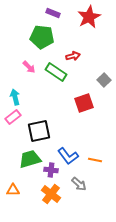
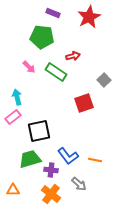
cyan arrow: moved 2 px right
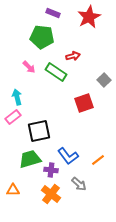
orange line: moved 3 px right; rotated 48 degrees counterclockwise
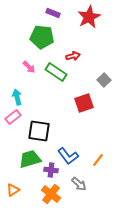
black square: rotated 20 degrees clockwise
orange line: rotated 16 degrees counterclockwise
orange triangle: rotated 32 degrees counterclockwise
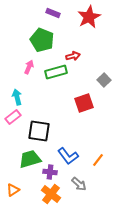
green pentagon: moved 3 px down; rotated 15 degrees clockwise
pink arrow: rotated 112 degrees counterclockwise
green rectangle: rotated 50 degrees counterclockwise
purple cross: moved 1 px left, 2 px down
